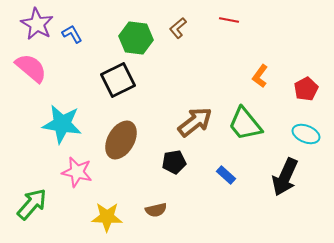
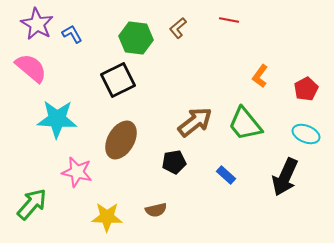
cyan star: moved 5 px left, 5 px up; rotated 6 degrees counterclockwise
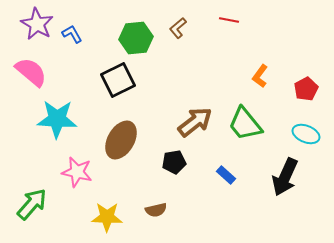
green hexagon: rotated 12 degrees counterclockwise
pink semicircle: moved 4 px down
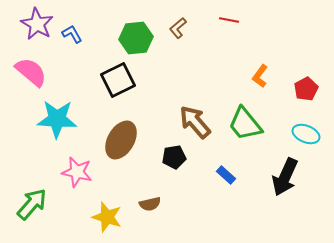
brown arrow: rotated 93 degrees counterclockwise
black pentagon: moved 5 px up
brown semicircle: moved 6 px left, 6 px up
yellow star: rotated 16 degrees clockwise
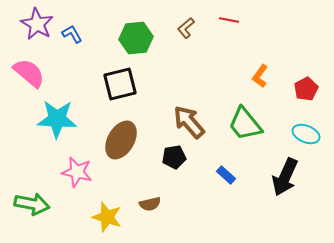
brown L-shape: moved 8 px right
pink semicircle: moved 2 px left, 1 px down
black square: moved 2 px right, 4 px down; rotated 12 degrees clockwise
brown arrow: moved 6 px left
green arrow: rotated 60 degrees clockwise
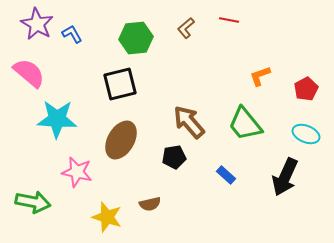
orange L-shape: rotated 35 degrees clockwise
green arrow: moved 1 px right, 2 px up
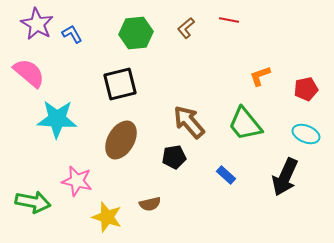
green hexagon: moved 5 px up
red pentagon: rotated 15 degrees clockwise
pink star: moved 9 px down
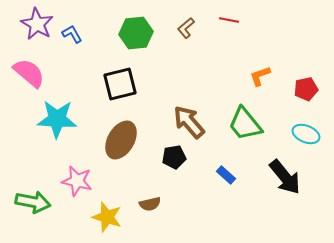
black arrow: rotated 63 degrees counterclockwise
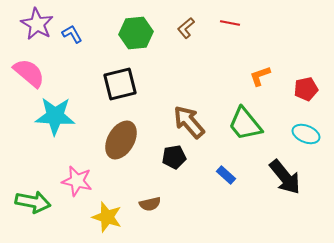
red line: moved 1 px right, 3 px down
cyan star: moved 2 px left, 3 px up
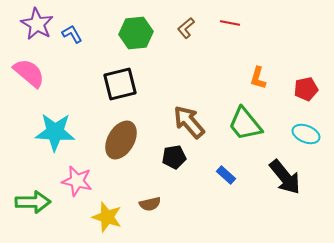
orange L-shape: moved 2 px left, 2 px down; rotated 55 degrees counterclockwise
cyan star: moved 16 px down
green arrow: rotated 12 degrees counterclockwise
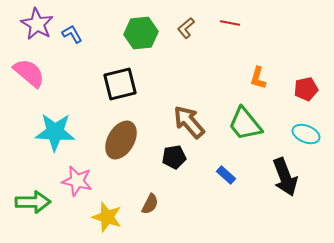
green hexagon: moved 5 px right
black arrow: rotated 18 degrees clockwise
brown semicircle: rotated 50 degrees counterclockwise
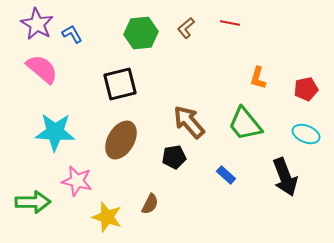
pink semicircle: moved 13 px right, 4 px up
